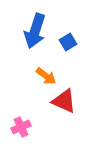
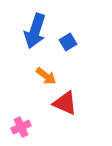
red triangle: moved 1 px right, 2 px down
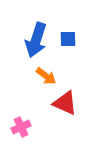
blue arrow: moved 1 px right, 9 px down
blue square: moved 3 px up; rotated 30 degrees clockwise
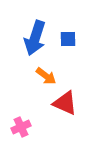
blue arrow: moved 1 px left, 2 px up
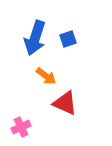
blue square: rotated 18 degrees counterclockwise
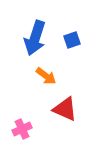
blue square: moved 4 px right, 1 px down
red triangle: moved 6 px down
pink cross: moved 1 px right, 2 px down
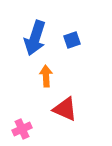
orange arrow: rotated 130 degrees counterclockwise
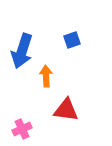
blue arrow: moved 13 px left, 13 px down
red triangle: moved 1 px right, 1 px down; rotated 16 degrees counterclockwise
